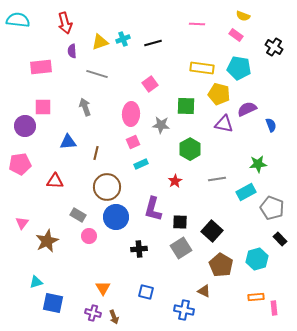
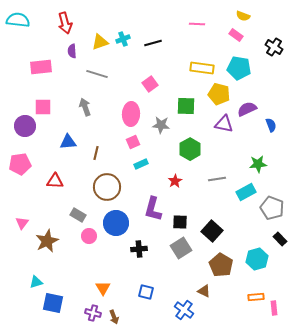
blue circle at (116, 217): moved 6 px down
blue cross at (184, 310): rotated 24 degrees clockwise
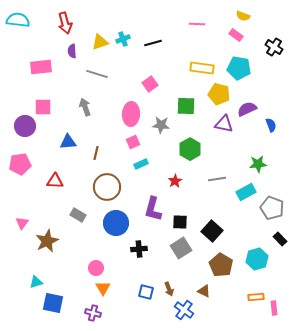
pink circle at (89, 236): moved 7 px right, 32 px down
brown arrow at (114, 317): moved 55 px right, 28 px up
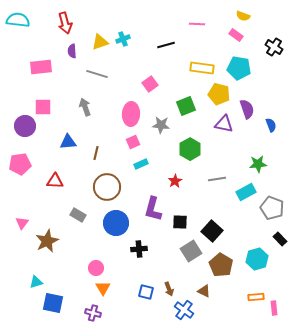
black line at (153, 43): moved 13 px right, 2 px down
green square at (186, 106): rotated 24 degrees counterclockwise
purple semicircle at (247, 109): rotated 96 degrees clockwise
gray square at (181, 248): moved 10 px right, 3 px down
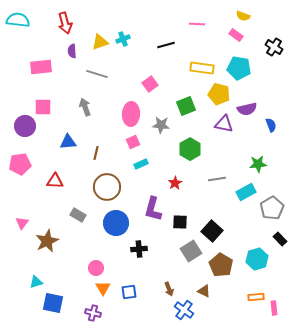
purple semicircle at (247, 109): rotated 96 degrees clockwise
red star at (175, 181): moved 2 px down
gray pentagon at (272, 208): rotated 20 degrees clockwise
blue square at (146, 292): moved 17 px left; rotated 21 degrees counterclockwise
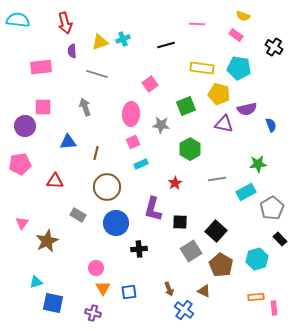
black square at (212, 231): moved 4 px right
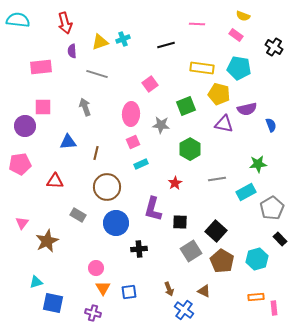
brown pentagon at (221, 265): moved 1 px right, 4 px up
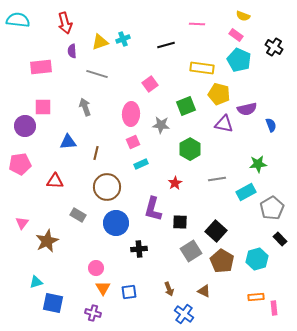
cyan pentagon at (239, 68): moved 8 px up; rotated 15 degrees clockwise
blue cross at (184, 310): moved 4 px down
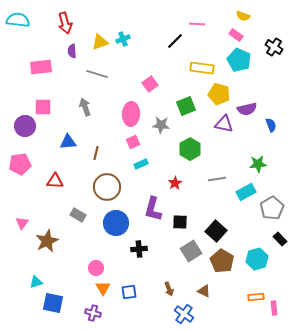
black line at (166, 45): moved 9 px right, 4 px up; rotated 30 degrees counterclockwise
